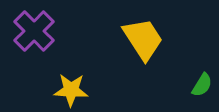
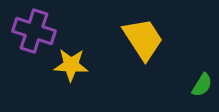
purple cross: rotated 27 degrees counterclockwise
yellow star: moved 25 px up
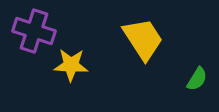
green semicircle: moved 5 px left, 6 px up
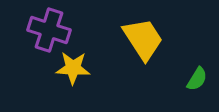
purple cross: moved 15 px right, 1 px up
yellow star: moved 2 px right, 3 px down
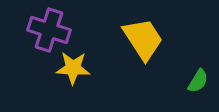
green semicircle: moved 1 px right, 2 px down
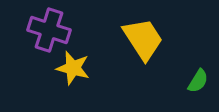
yellow star: rotated 12 degrees clockwise
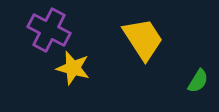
purple cross: rotated 9 degrees clockwise
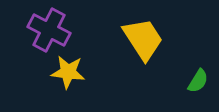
yellow star: moved 5 px left, 4 px down; rotated 8 degrees counterclockwise
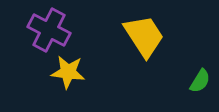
yellow trapezoid: moved 1 px right, 3 px up
green semicircle: moved 2 px right
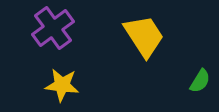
purple cross: moved 4 px right, 2 px up; rotated 27 degrees clockwise
yellow star: moved 6 px left, 13 px down
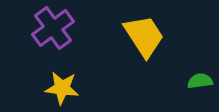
green semicircle: rotated 130 degrees counterclockwise
yellow star: moved 3 px down
